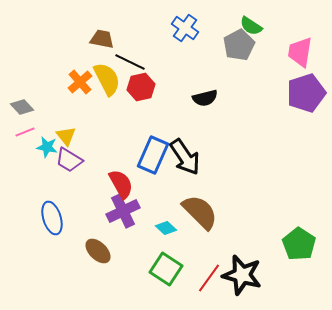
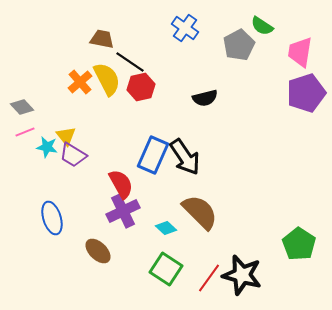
green semicircle: moved 11 px right
black line: rotated 8 degrees clockwise
purple trapezoid: moved 4 px right, 5 px up
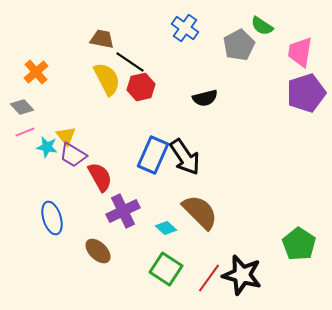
orange cross: moved 44 px left, 10 px up
red semicircle: moved 21 px left, 7 px up
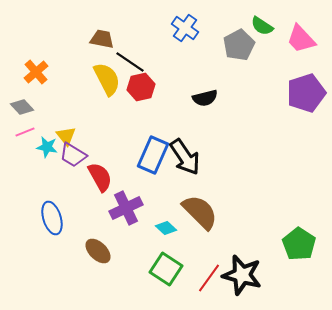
pink trapezoid: moved 1 px right, 13 px up; rotated 52 degrees counterclockwise
purple cross: moved 3 px right, 3 px up
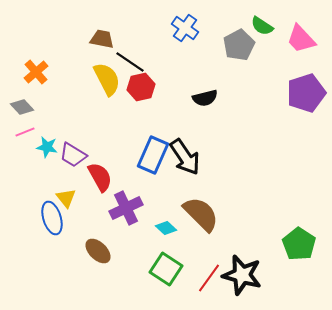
yellow triangle: moved 62 px down
brown semicircle: moved 1 px right, 2 px down
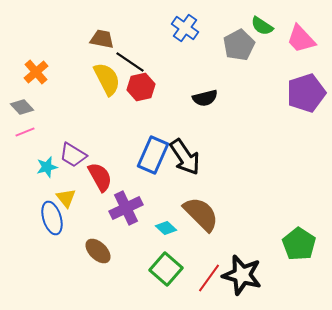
cyan star: moved 20 px down; rotated 25 degrees counterclockwise
green square: rotated 8 degrees clockwise
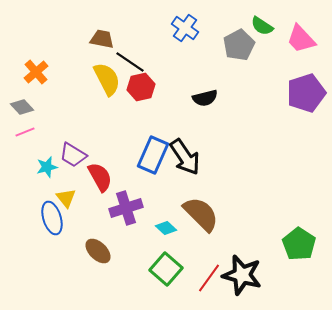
purple cross: rotated 8 degrees clockwise
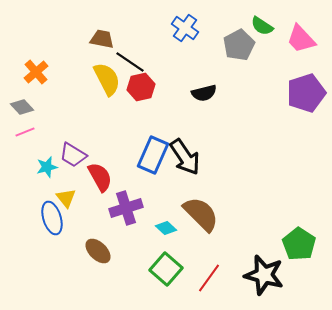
black semicircle: moved 1 px left, 5 px up
black star: moved 22 px right
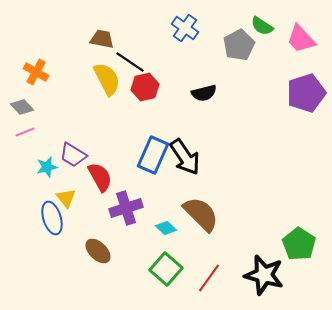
orange cross: rotated 20 degrees counterclockwise
red hexagon: moved 4 px right
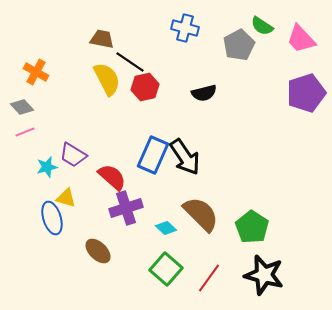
blue cross: rotated 20 degrees counterclockwise
red semicircle: moved 12 px right; rotated 20 degrees counterclockwise
yellow triangle: rotated 35 degrees counterclockwise
green pentagon: moved 47 px left, 17 px up
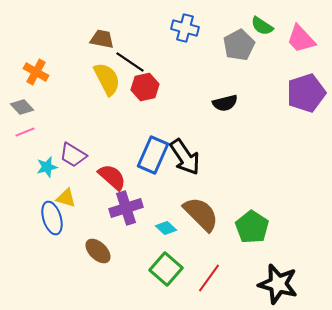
black semicircle: moved 21 px right, 10 px down
black star: moved 14 px right, 9 px down
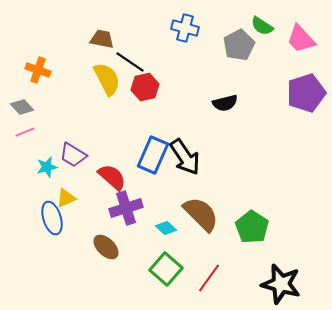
orange cross: moved 2 px right, 2 px up; rotated 10 degrees counterclockwise
yellow triangle: rotated 40 degrees counterclockwise
brown ellipse: moved 8 px right, 4 px up
black star: moved 3 px right
